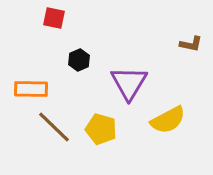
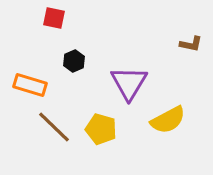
black hexagon: moved 5 px left, 1 px down
orange rectangle: moved 1 px left, 4 px up; rotated 16 degrees clockwise
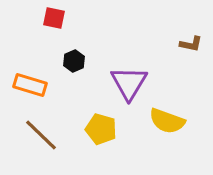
yellow semicircle: moved 1 px left, 1 px down; rotated 48 degrees clockwise
brown line: moved 13 px left, 8 px down
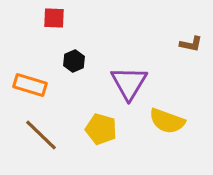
red square: rotated 10 degrees counterclockwise
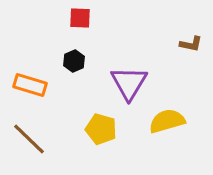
red square: moved 26 px right
yellow semicircle: rotated 144 degrees clockwise
brown line: moved 12 px left, 4 px down
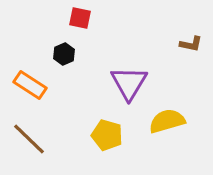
red square: rotated 10 degrees clockwise
black hexagon: moved 10 px left, 7 px up
orange rectangle: rotated 16 degrees clockwise
yellow pentagon: moved 6 px right, 6 px down
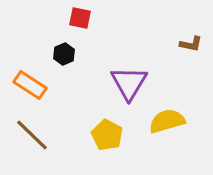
yellow pentagon: rotated 12 degrees clockwise
brown line: moved 3 px right, 4 px up
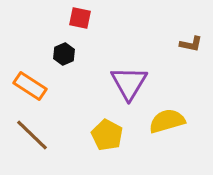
orange rectangle: moved 1 px down
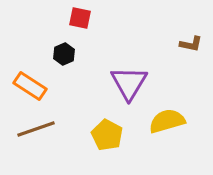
brown line: moved 4 px right, 6 px up; rotated 63 degrees counterclockwise
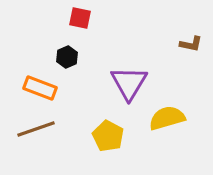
black hexagon: moved 3 px right, 3 px down
orange rectangle: moved 10 px right, 2 px down; rotated 12 degrees counterclockwise
yellow semicircle: moved 3 px up
yellow pentagon: moved 1 px right, 1 px down
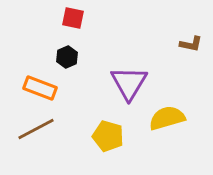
red square: moved 7 px left
brown line: rotated 9 degrees counterclockwise
yellow pentagon: rotated 12 degrees counterclockwise
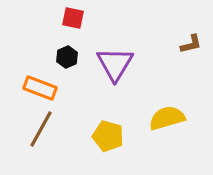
brown L-shape: rotated 25 degrees counterclockwise
purple triangle: moved 14 px left, 19 px up
brown line: moved 5 px right; rotated 33 degrees counterclockwise
